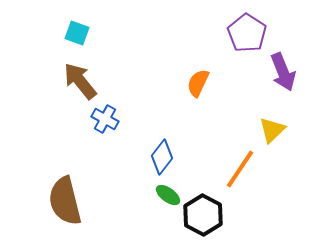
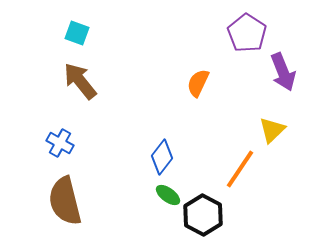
blue cross: moved 45 px left, 24 px down
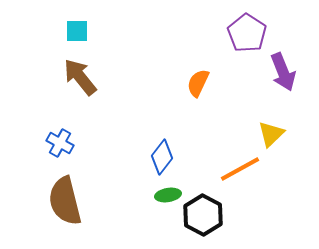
cyan square: moved 2 px up; rotated 20 degrees counterclockwise
brown arrow: moved 4 px up
yellow triangle: moved 1 px left, 4 px down
orange line: rotated 27 degrees clockwise
green ellipse: rotated 45 degrees counterclockwise
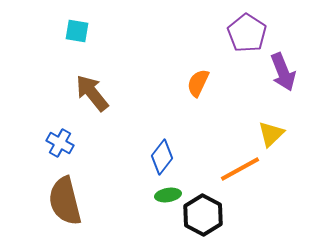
cyan square: rotated 10 degrees clockwise
brown arrow: moved 12 px right, 16 px down
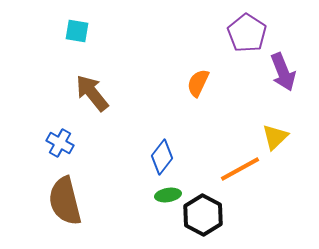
yellow triangle: moved 4 px right, 3 px down
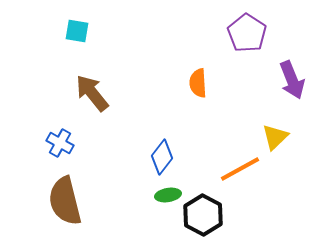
purple arrow: moved 9 px right, 8 px down
orange semicircle: rotated 28 degrees counterclockwise
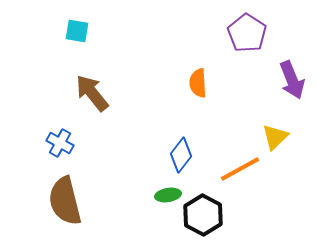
blue diamond: moved 19 px right, 2 px up
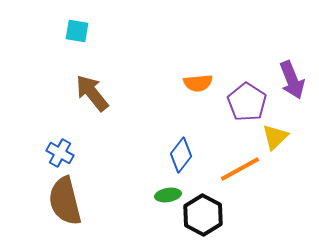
purple pentagon: moved 69 px down
orange semicircle: rotated 92 degrees counterclockwise
blue cross: moved 10 px down
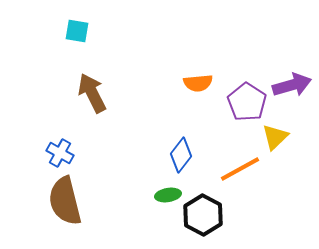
purple arrow: moved 5 px down; rotated 84 degrees counterclockwise
brown arrow: rotated 12 degrees clockwise
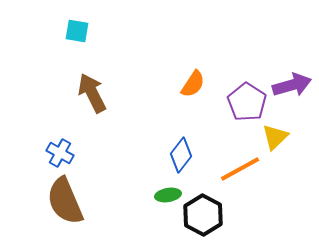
orange semicircle: moved 5 px left, 1 px down; rotated 52 degrees counterclockwise
brown semicircle: rotated 9 degrees counterclockwise
